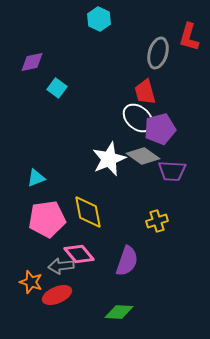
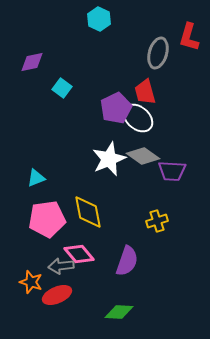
cyan square: moved 5 px right
purple pentagon: moved 44 px left, 21 px up; rotated 12 degrees counterclockwise
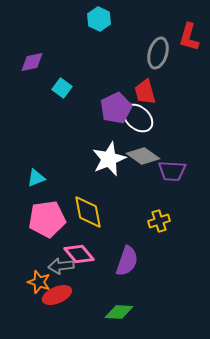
yellow cross: moved 2 px right
orange star: moved 8 px right
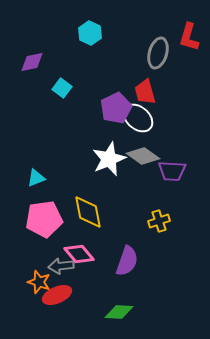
cyan hexagon: moved 9 px left, 14 px down
pink pentagon: moved 3 px left
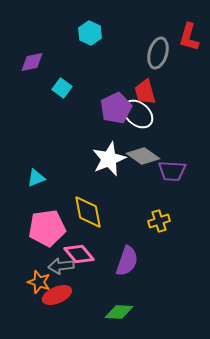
white ellipse: moved 4 px up
pink pentagon: moved 3 px right, 9 px down
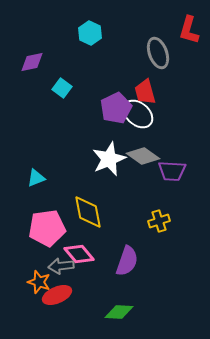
red L-shape: moved 7 px up
gray ellipse: rotated 36 degrees counterclockwise
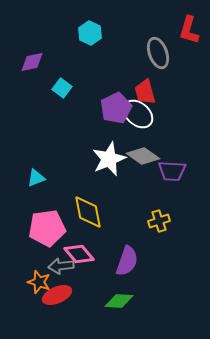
green diamond: moved 11 px up
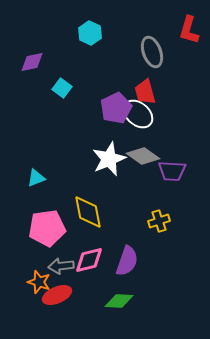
gray ellipse: moved 6 px left, 1 px up
pink diamond: moved 10 px right, 6 px down; rotated 64 degrees counterclockwise
